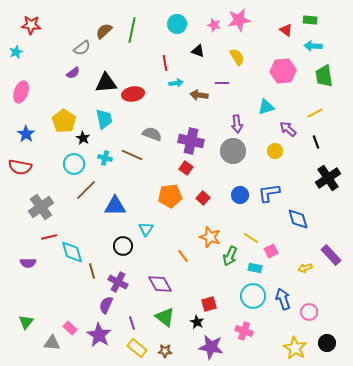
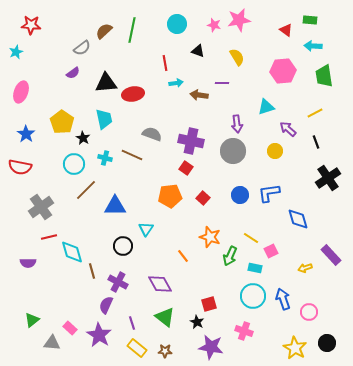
yellow pentagon at (64, 121): moved 2 px left, 1 px down
green triangle at (26, 322): moved 6 px right, 2 px up; rotated 14 degrees clockwise
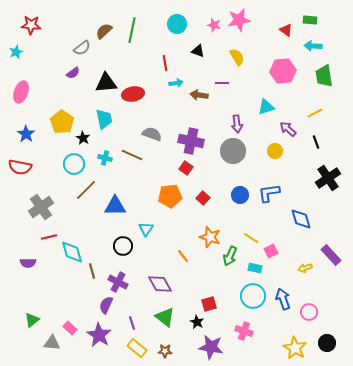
blue diamond at (298, 219): moved 3 px right
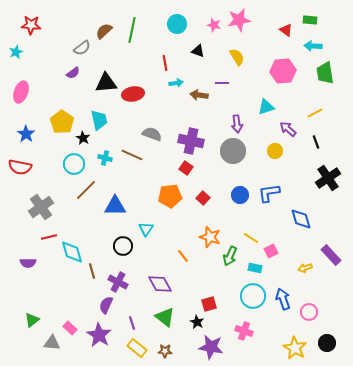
green trapezoid at (324, 76): moved 1 px right, 3 px up
cyan trapezoid at (104, 119): moved 5 px left, 1 px down
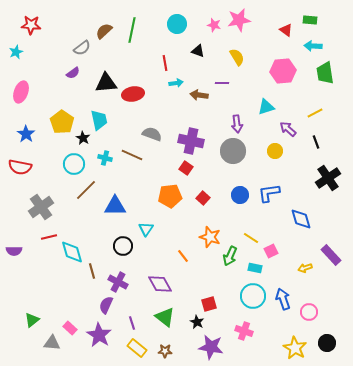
purple semicircle at (28, 263): moved 14 px left, 12 px up
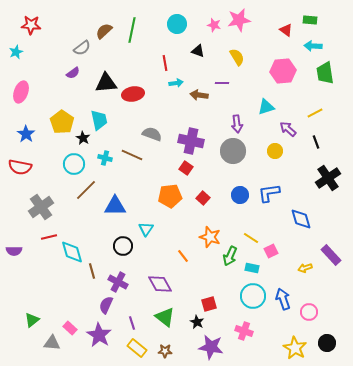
cyan rectangle at (255, 268): moved 3 px left
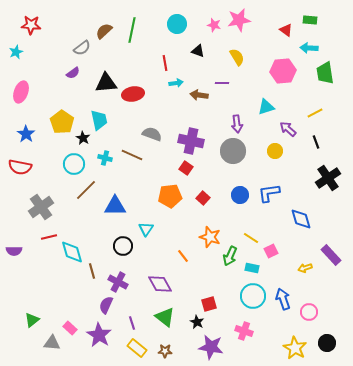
cyan arrow at (313, 46): moved 4 px left, 2 px down
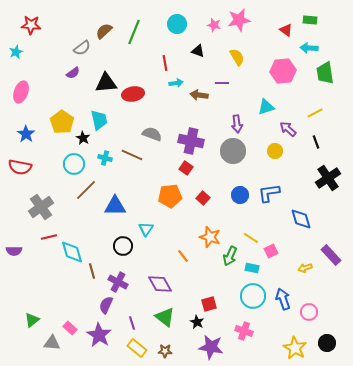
green line at (132, 30): moved 2 px right, 2 px down; rotated 10 degrees clockwise
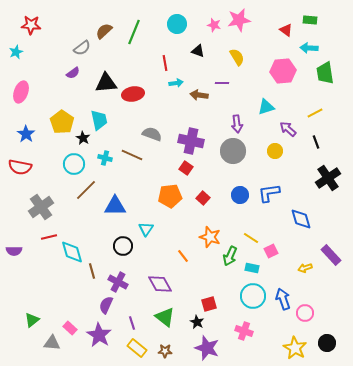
pink circle at (309, 312): moved 4 px left, 1 px down
purple star at (211, 347): moved 4 px left, 1 px down; rotated 10 degrees clockwise
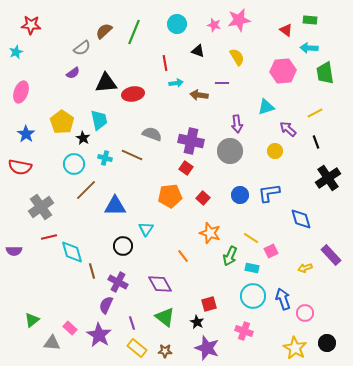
gray circle at (233, 151): moved 3 px left
orange star at (210, 237): moved 4 px up
